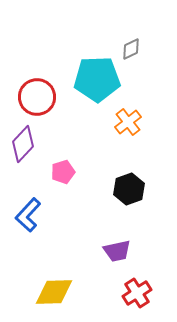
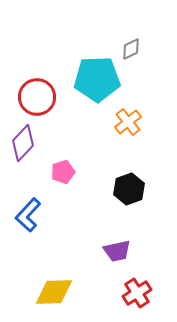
purple diamond: moved 1 px up
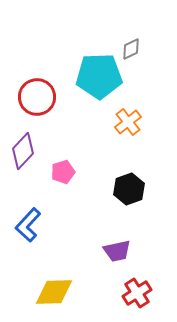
cyan pentagon: moved 2 px right, 3 px up
purple diamond: moved 8 px down
blue L-shape: moved 10 px down
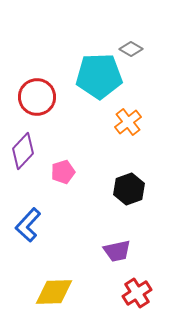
gray diamond: rotated 55 degrees clockwise
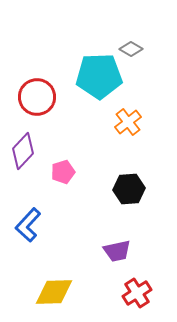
black hexagon: rotated 16 degrees clockwise
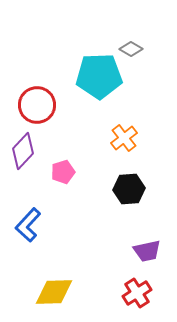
red circle: moved 8 px down
orange cross: moved 4 px left, 16 px down
purple trapezoid: moved 30 px right
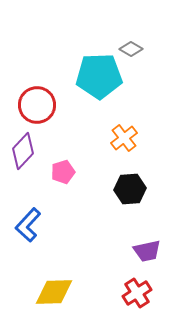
black hexagon: moved 1 px right
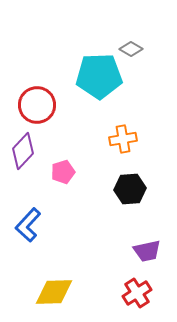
orange cross: moved 1 px left, 1 px down; rotated 28 degrees clockwise
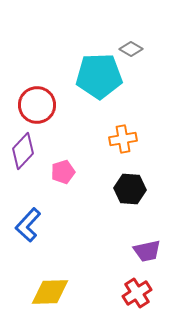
black hexagon: rotated 8 degrees clockwise
yellow diamond: moved 4 px left
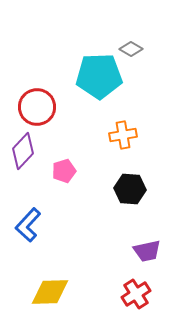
red circle: moved 2 px down
orange cross: moved 4 px up
pink pentagon: moved 1 px right, 1 px up
red cross: moved 1 px left, 1 px down
